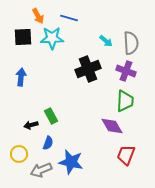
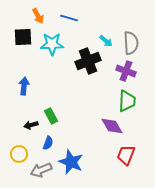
cyan star: moved 6 px down
black cross: moved 8 px up
blue arrow: moved 3 px right, 9 px down
green trapezoid: moved 2 px right
blue star: rotated 10 degrees clockwise
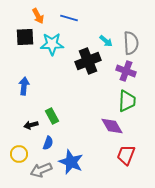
black square: moved 2 px right
green rectangle: moved 1 px right
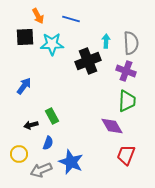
blue line: moved 2 px right, 1 px down
cyan arrow: rotated 128 degrees counterclockwise
blue arrow: rotated 30 degrees clockwise
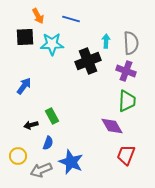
yellow circle: moved 1 px left, 2 px down
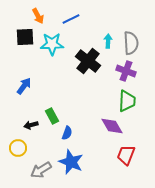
blue line: rotated 42 degrees counterclockwise
cyan arrow: moved 2 px right
black cross: rotated 30 degrees counterclockwise
blue semicircle: moved 19 px right, 10 px up
yellow circle: moved 8 px up
gray arrow: rotated 10 degrees counterclockwise
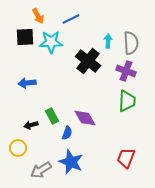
cyan star: moved 1 px left, 2 px up
blue arrow: moved 3 px right, 3 px up; rotated 132 degrees counterclockwise
purple diamond: moved 27 px left, 8 px up
red trapezoid: moved 3 px down
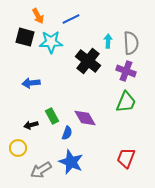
black square: rotated 18 degrees clockwise
blue arrow: moved 4 px right
green trapezoid: moved 1 px left, 1 px down; rotated 20 degrees clockwise
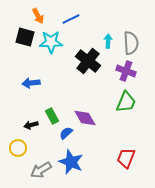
blue semicircle: moved 1 px left; rotated 152 degrees counterclockwise
